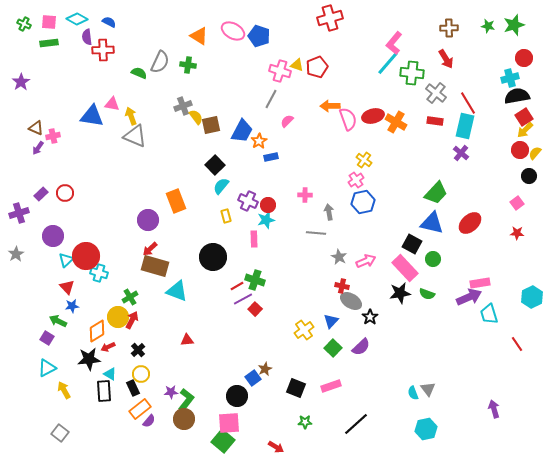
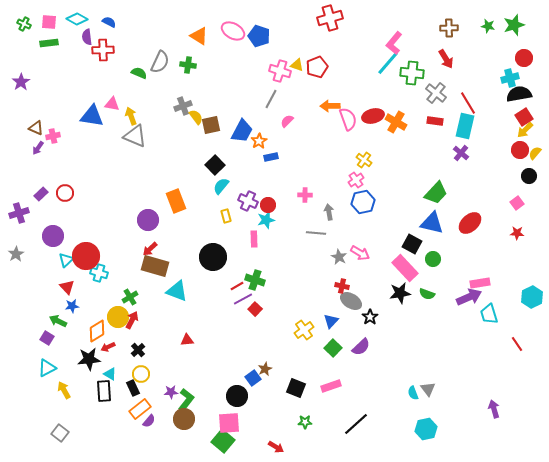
black semicircle at (517, 96): moved 2 px right, 2 px up
pink arrow at (366, 261): moved 6 px left, 8 px up; rotated 54 degrees clockwise
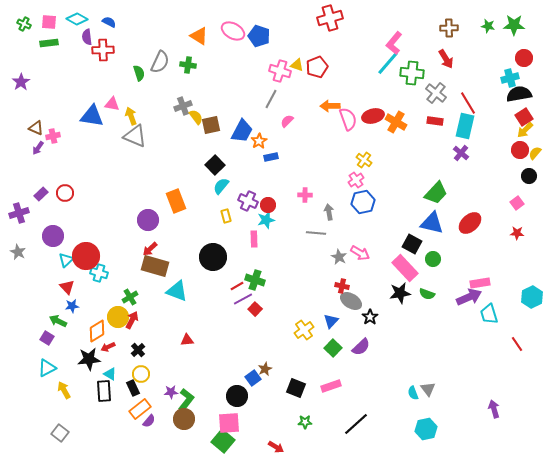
green star at (514, 25): rotated 20 degrees clockwise
green semicircle at (139, 73): rotated 49 degrees clockwise
gray star at (16, 254): moved 2 px right, 2 px up; rotated 14 degrees counterclockwise
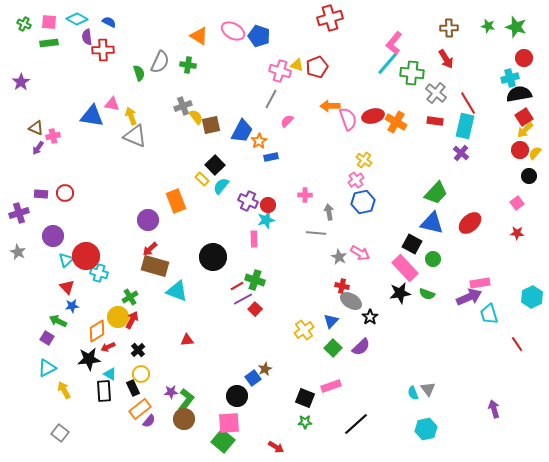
green star at (514, 25): moved 2 px right, 2 px down; rotated 15 degrees clockwise
purple rectangle at (41, 194): rotated 48 degrees clockwise
yellow rectangle at (226, 216): moved 24 px left, 37 px up; rotated 32 degrees counterclockwise
black square at (296, 388): moved 9 px right, 10 px down
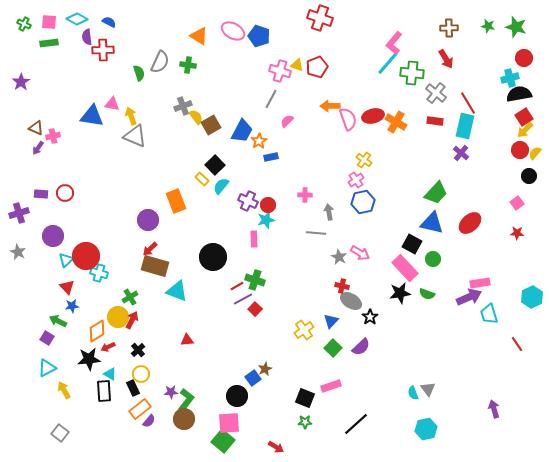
red cross at (330, 18): moved 10 px left; rotated 35 degrees clockwise
brown square at (211, 125): rotated 18 degrees counterclockwise
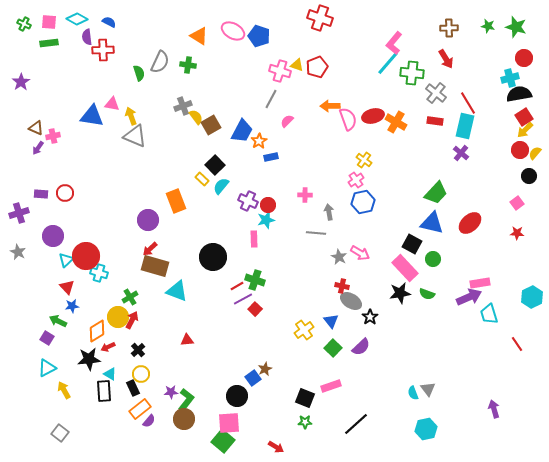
blue triangle at (331, 321): rotated 21 degrees counterclockwise
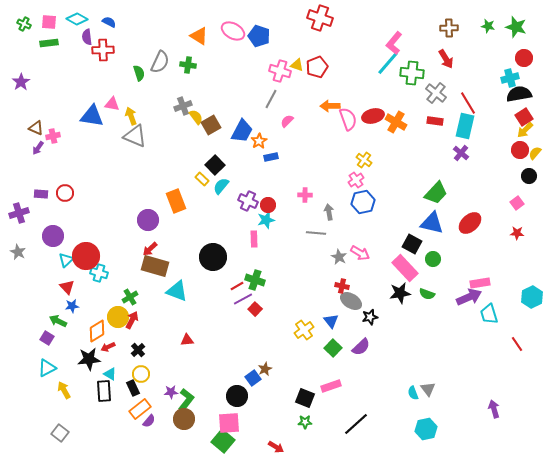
black star at (370, 317): rotated 21 degrees clockwise
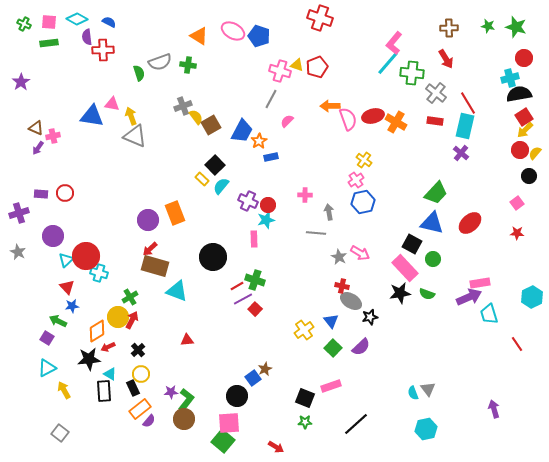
gray semicircle at (160, 62): rotated 45 degrees clockwise
orange rectangle at (176, 201): moved 1 px left, 12 px down
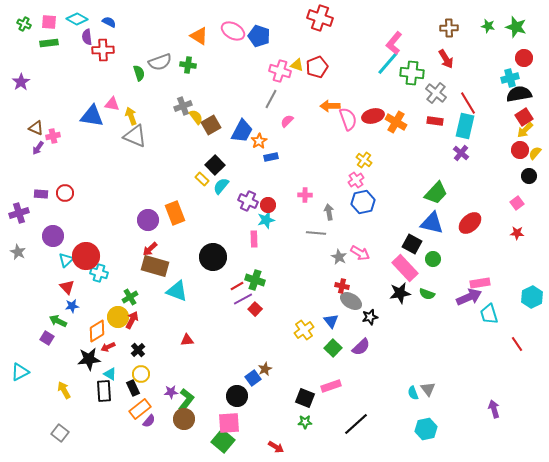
cyan triangle at (47, 368): moved 27 px left, 4 px down
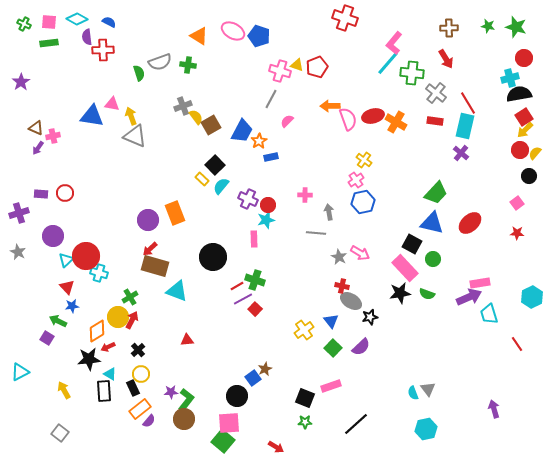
red cross at (320, 18): moved 25 px right
purple cross at (248, 201): moved 2 px up
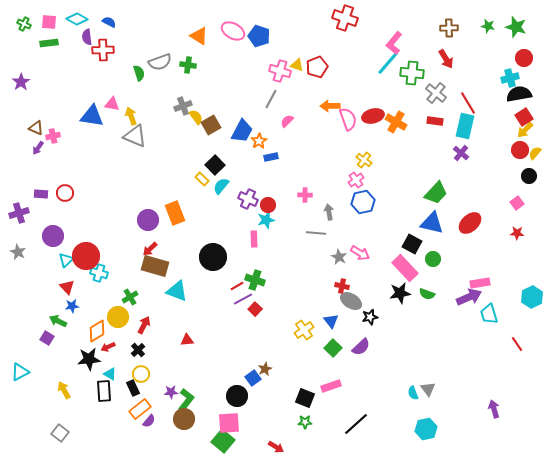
red arrow at (132, 320): moved 12 px right, 5 px down
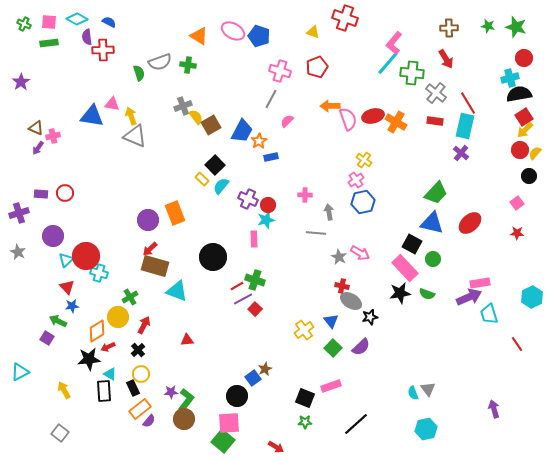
yellow triangle at (297, 65): moved 16 px right, 33 px up
